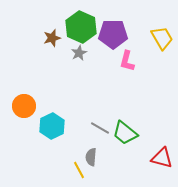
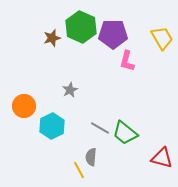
gray star: moved 9 px left, 37 px down
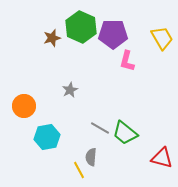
cyan hexagon: moved 5 px left, 11 px down; rotated 15 degrees clockwise
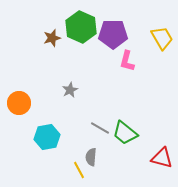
orange circle: moved 5 px left, 3 px up
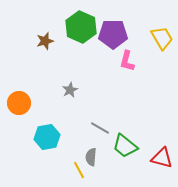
brown star: moved 7 px left, 3 px down
green trapezoid: moved 13 px down
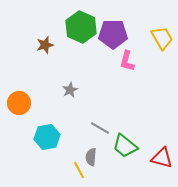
brown star: moved 4 px down
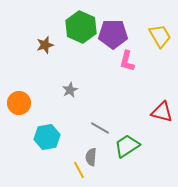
yellow trapezoid: moved 2 px left, 2 px up
green trapezoid: moved 2 px right; rotated 108 degrees clockwise
red triangle: moved 46 px up
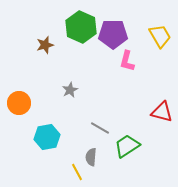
yellow line: moved 2 px left, 2 px down
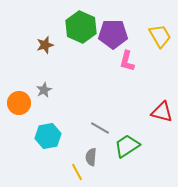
gray star: moved 26 px left
cyan hexagon: moved 1 px right, 1 px up
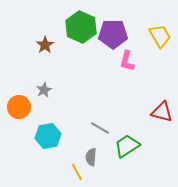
brown star: rotated 18 degrees counterclockwise
orange circle: moved 4 px down
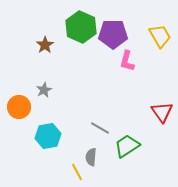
red triangle: rotated 40 degrees clockwise
